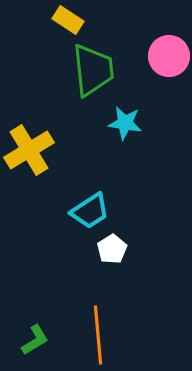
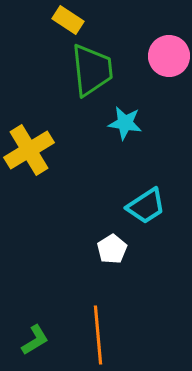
green trapezoid: moved 1 px left
cyan trapezoid: moved 56 px right, 5 px up
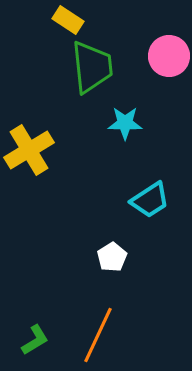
green trapezoid: moved 3 px up
cyan star: rotated 8 degrees counterclockwise
cyan trapezoid: moved 4 px right, 6 px up
white pentagon: moved 8 px down
orange line: rotated 30 degrees clockwise
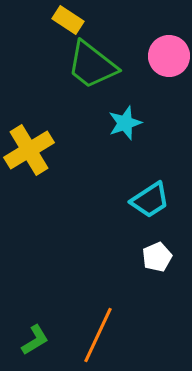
green trapezoid: moved 2 px up; rotated 134 degrees clockwise
cyan star: rotated 20 degrees counterclockwise
white pentagon: moved 45 px right; rotated 8 degrees clockwise
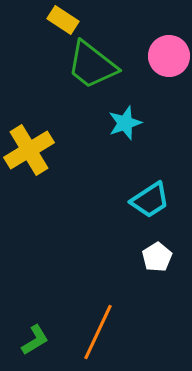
yellow rectangle: moved 5 px left
white pentagon: rotated 8 degrees counterclockwise
orange line: moved 3 px up
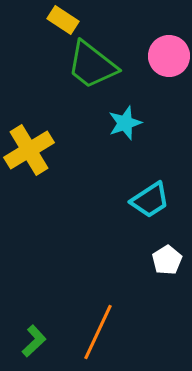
white pentagon: moved 10 px right, 3 px down
green L-shape: moved 1 px left, 1 px down; rotated 12 degrees counterclockwise
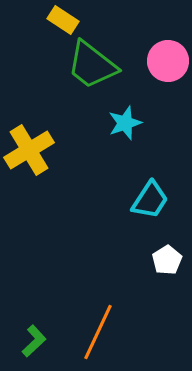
pink circle: moved 1 px left, 5 px down
cyan trapezoid: rotated 24 degrees counterclockwise
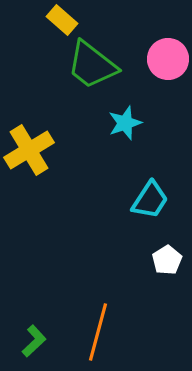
yellow rectangle: moved 1 px left; rotated 8 degrees clockwise
pink circle: moved 2 px up
orange line: rotated 10 degrees counterclockwise
